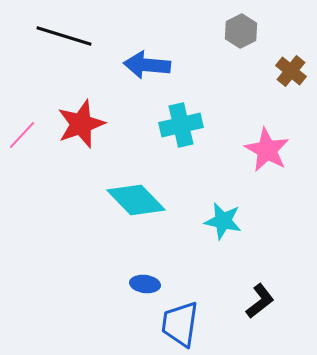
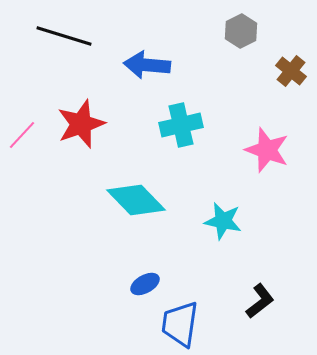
pink star: rotated 9 degrees counterclockwise
blue ellipse: rotated 36 degrees counterclockwise
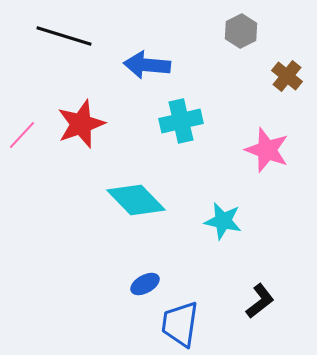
brown cross: moved 4 px left, 5 px down
cyan cross: moved 4 px up
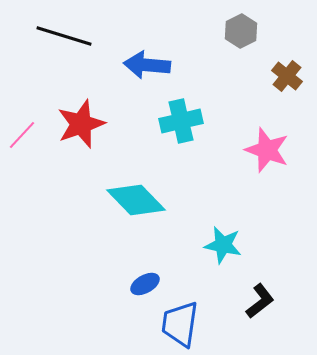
cyan star: moved 24 px down
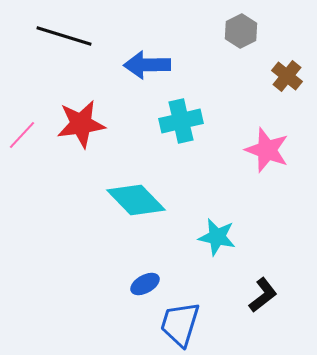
blue arrow: rotated 6 degrees counterclockwise
red star: rotated 12 degrees clockwise
cyan star: moved 6 px left, 8 px up
black L-shape: moved 3 px right, 6 px up
blue trapezoid: rotated 9 degrees clockwise
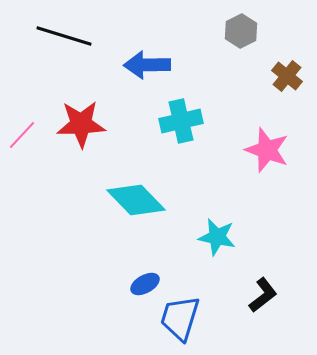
red star: rotated 6 degrees clockwise
blue trapezoid: moved 6 px up
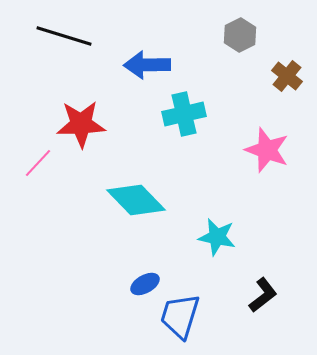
gray hexagon: moved 1 px left, 4 px down
cyan cross: moved 3 px right, 7 px up
pink line: moved 16 px right, 28 px down
blue trapezoid: moved 2 px up
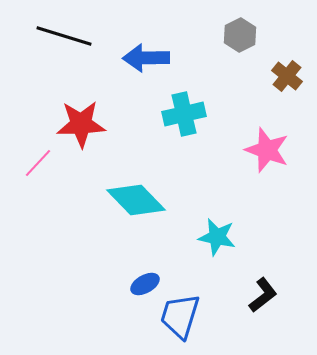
blue arrow: moved 1 px left, 7 px up
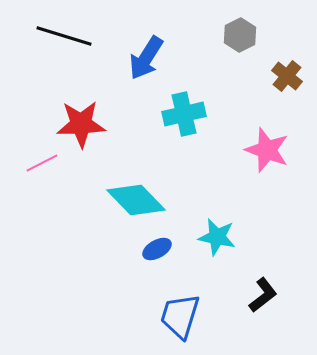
blue arrow: rotated 57 degrees counterclockwise
pink line: moved 4 px right; rotated 20 degrees clockwise
blue ellipse: moved 12 px right, 35 px up
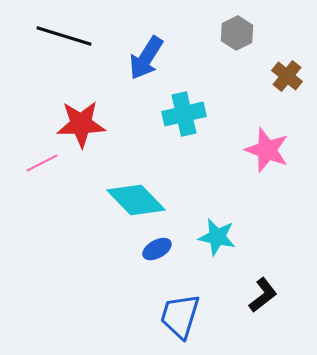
gray hexagon: moved 3 px left, 2 px up
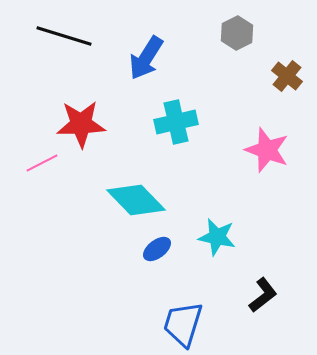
cyan cross: moved 8 px left, 8 px down
blue ellipse: rotated 8 degrees counterclockwise
blue trapezoid: moved 3 px right, 8 px down
